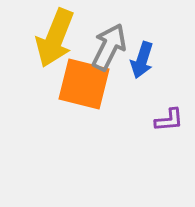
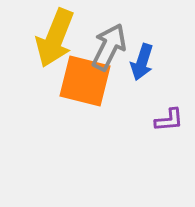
blue arrow: moved 2 px down
orange square: moved 1 px right, 3 px up
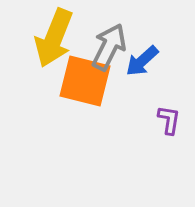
yellow arrow: moved 1 px left
blue arrow: moved 1 px up; rotated 30 degrees clockwise
purple L-shape: rotated 76 degrees counterclockwise
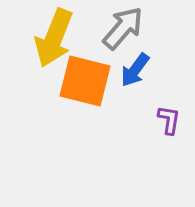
gray arrow: moved 14 px right, 19 px up; rotated 15 degrees clockwise
blue arrow: moved 7 px left, 9 px down; rotated 12 degrees counterclockwise
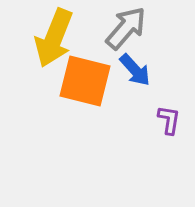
gray arrow: moved 3 px right
blue arrow: rotated 78 degrees counterclockwise
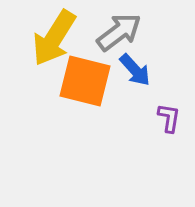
gray arrow: moved 7 px left, 4 px down; rotated 12 degrees clockwise
yellow arrow: rotated 10 degrees clockwise
purple L-shape: moved 2 px up
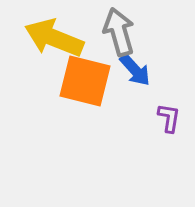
gray arrow: rotated 69 degrees counterclockwise
yellow arrow: rotated 80 degrees clockwise
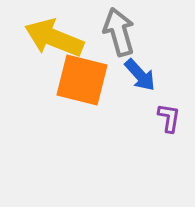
blue arrow: moved 5 px right, 5 px down
orange square: moved 3 px left, 1 px up
